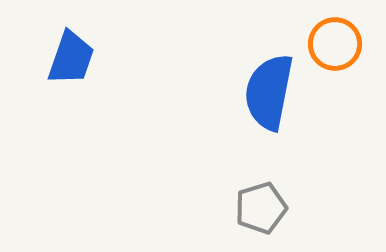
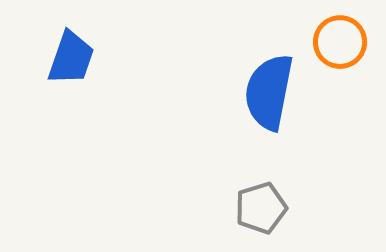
orange circle: moved 5 px right, 2 px up
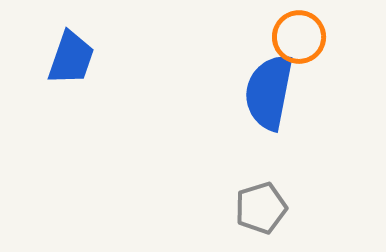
orange circle: moved 41 px left, 5 px up
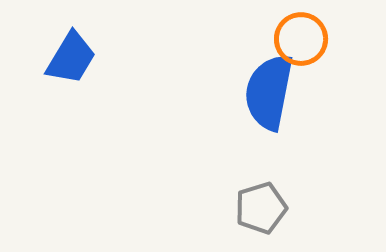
orange circle: moved 2 px right, 2 px down
blue trapezoid: rotated 12 degrees clockwise
